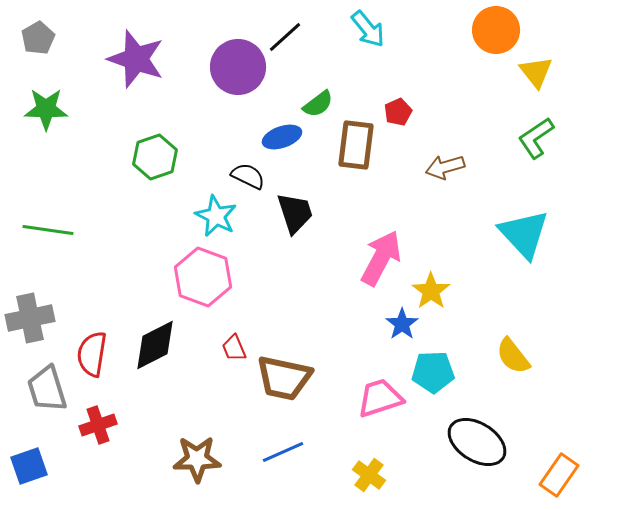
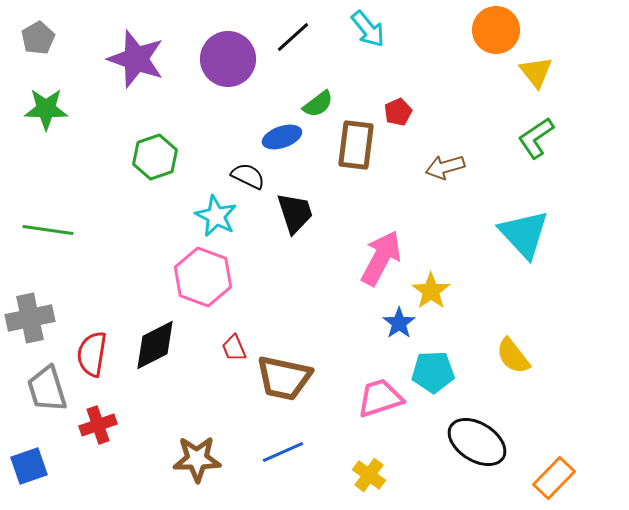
black line: moved 8 px right
purple circle: moved 10 px left, 8 px up
blue star: moved 3 px left, 1 px up
orange rectangle: moved 5 px left, 3 px down; rotated 9 degrees clockwise
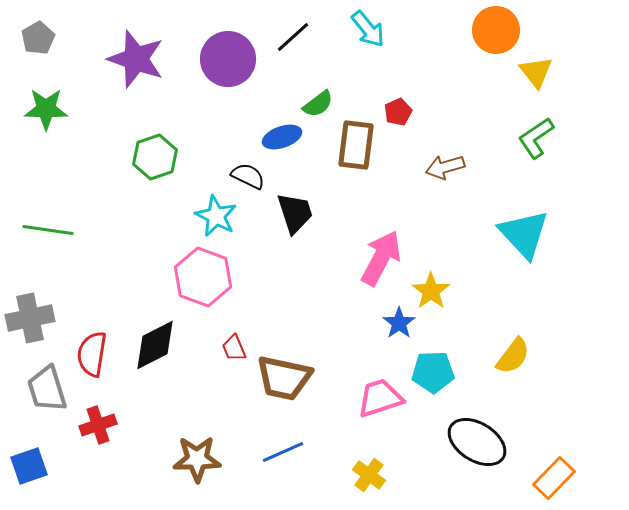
yellow semicircle: rotated 105 degrees counterclockwise
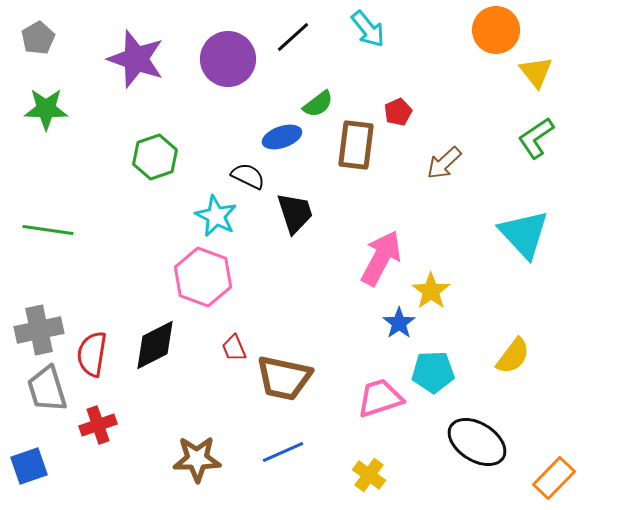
brown arrow: moved 1 px left, 4 px up; rotated 27 degrees counterclockwise
gray cross: moved 9 px right, 12 px down
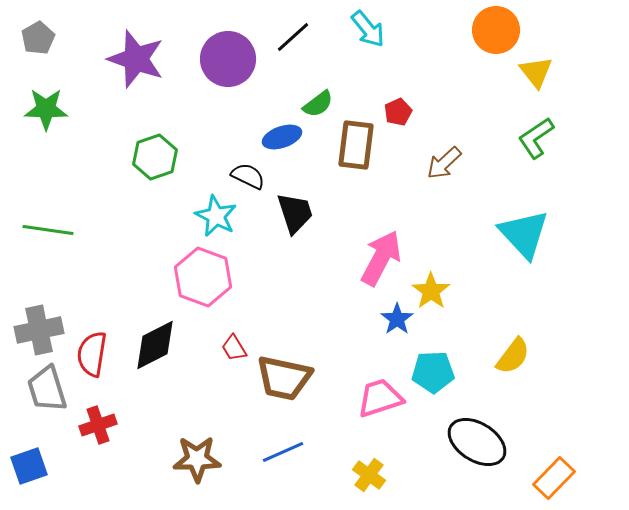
blue star: moved 2 px left, 4 px up
red trapezoid: rotated 8 degrees counterclockwise
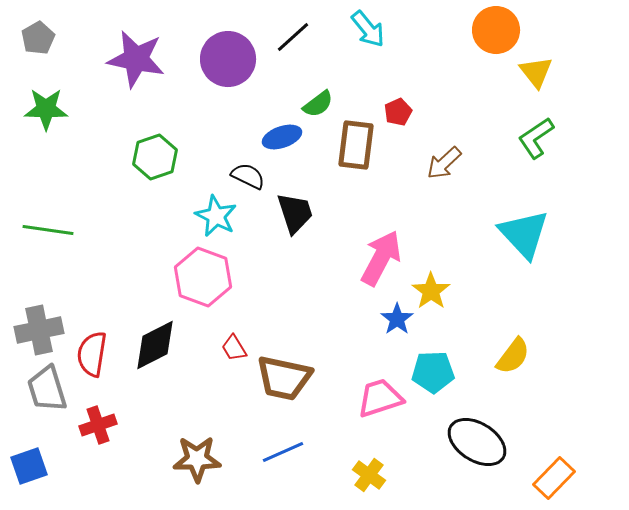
purple star: rotated 8 degrees counterclockwise
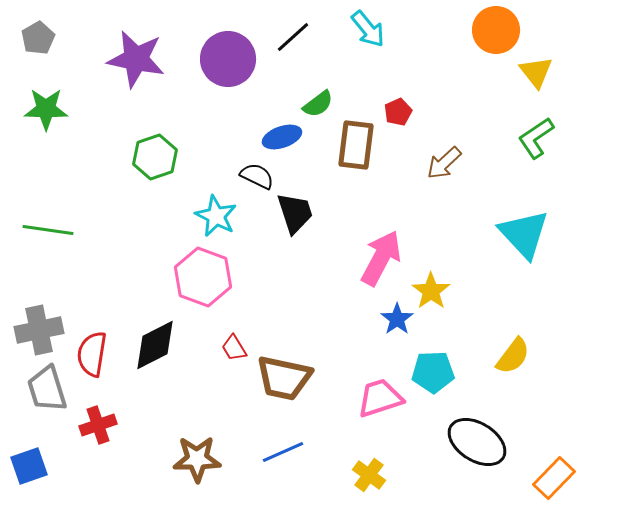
black semicircle: moved 9 px right
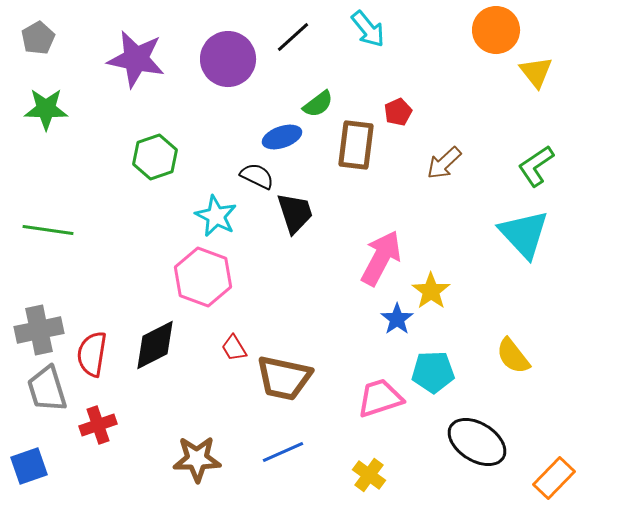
green L-shape: moved 28 px down
yellow semicircle: rotated 105 degrees clockwise
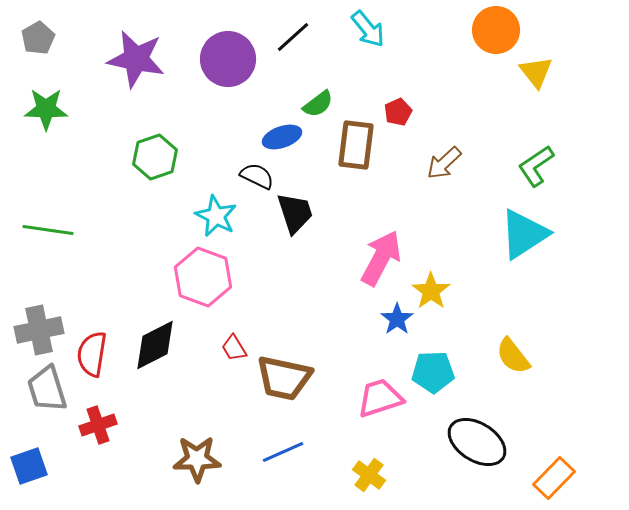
cyan triangle: rotated 40 degrees clockwise
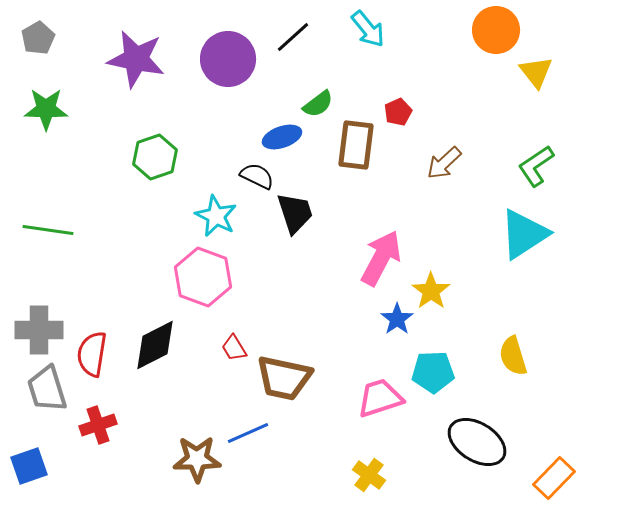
gray cross: rotated 12 degrees clockwise
yellow semicircle: rotated 21 degrees clockwise
blue line: moved 35 px left, 19 px up
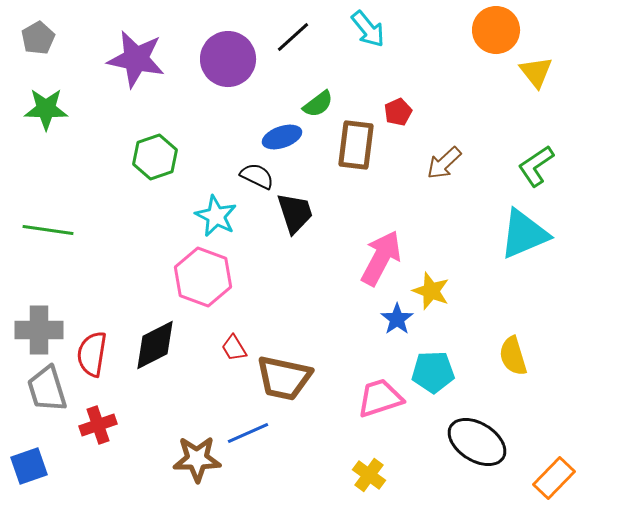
cyan triangle: rotated 10 degrees clockwise
yellow star: rotated 15 degrees counterclockwise
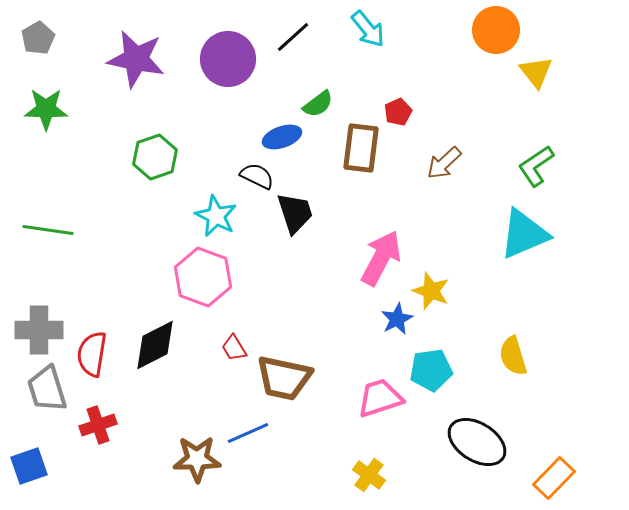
brown rectangle: moved 5 px right, 3 px down
blue star: rotated 8 degrees clockwise
cyan pentagon: moved 2 px left, 2 px up; rotated 6 degrees counterclockwise
